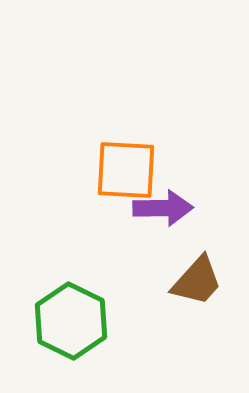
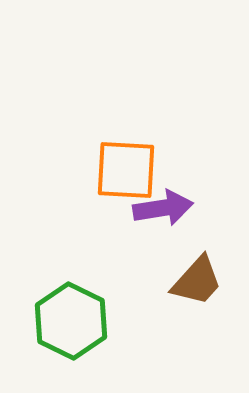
purple arrow: rotated 8 degrees counterclockwise
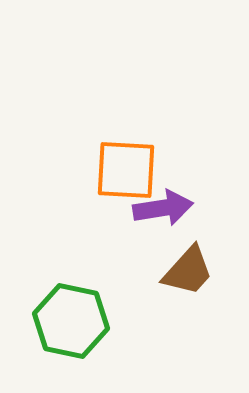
brown trapezoid: moved 9 px left, 10 px up
green hexagon: rotated 14 degrees counterclockwise
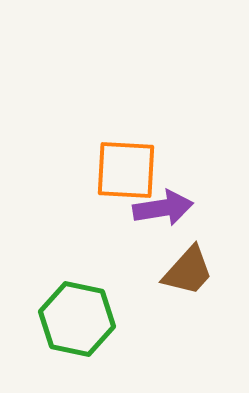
green hexagon: moved 6 px right, 2 px up
